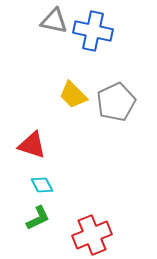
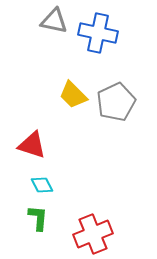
blue cross: moved 5 px right, 2 px down
green L-shape: rotated 60 degrees counterclockwise
red cross: moved 1 px right, 1 px up
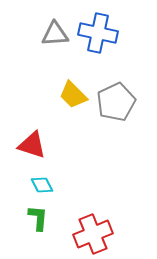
gray triangle: moved 1 px right, 13 px down; rotated 16 degrees counterclockwise
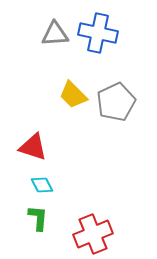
red triangle: moved 1 px right, 2 px down
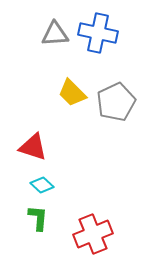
yellow trapezoid: moved 1 px left, 2 px up
cyan diamond: rotated 20 degrees counterclockwise
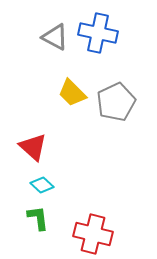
gray triangle: moved 3 px down; rotated 32 degrees clockwise
red triangle: rotated 24 degrees clockwise
green L-shape: rotated 12 degrees counterclockwise
red cross: rotated 36 degrees clockwise
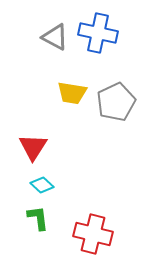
yellow trapezoid: rotated 36 degrees counterclockwise
red triangle: rotated 20 degrees clockwise
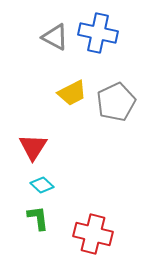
yellow trapezoid: rotated 36 degrees counterclockwise
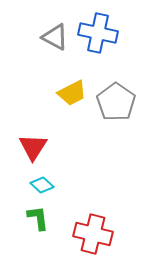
gray pentagon: rotated 12 degrees counterclockwise
